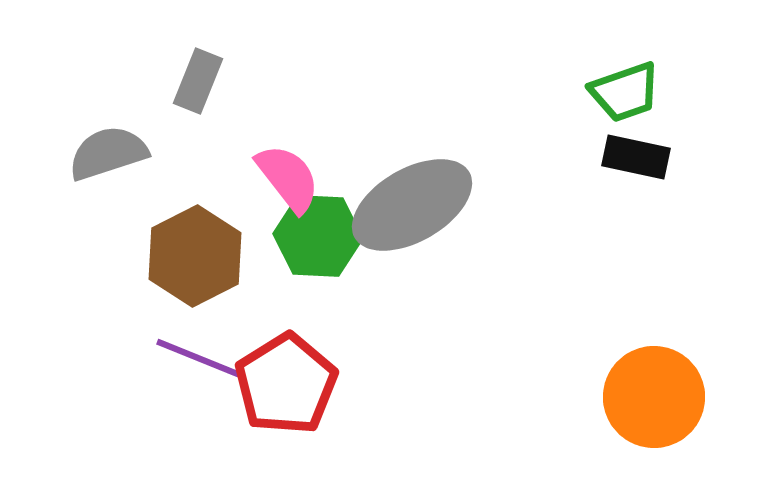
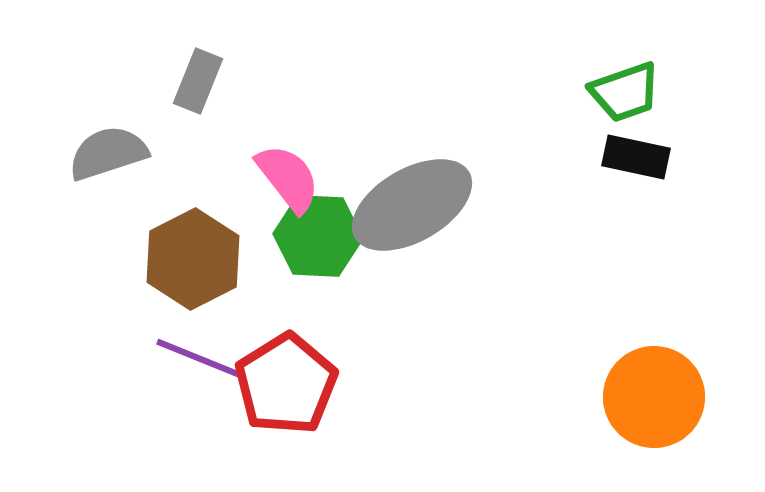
brown hexagon: moved 2 px left, 3 px down
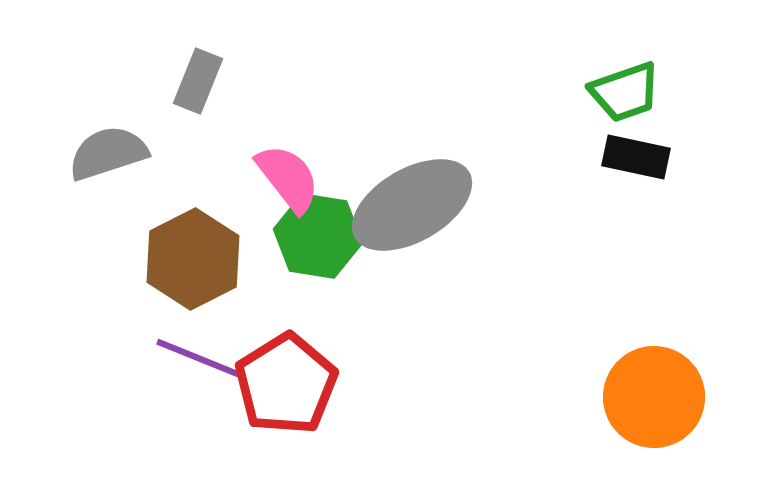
green hexagon: rotated 6 degrees clockwise
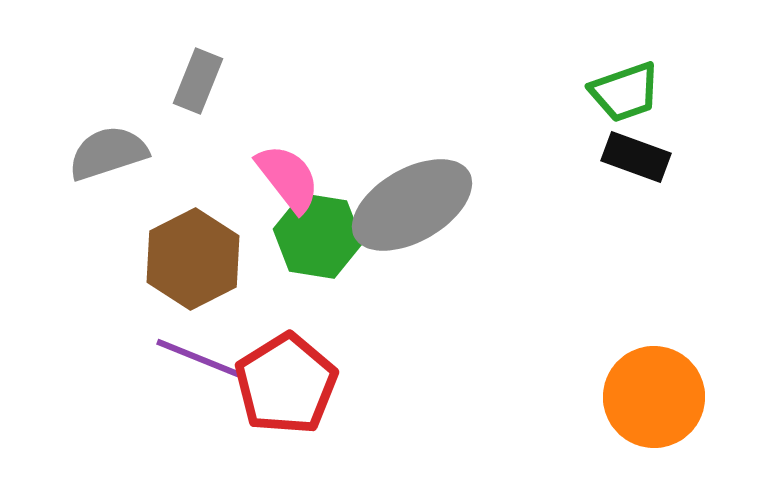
black rectangle: rotated 8 degrees clockwise
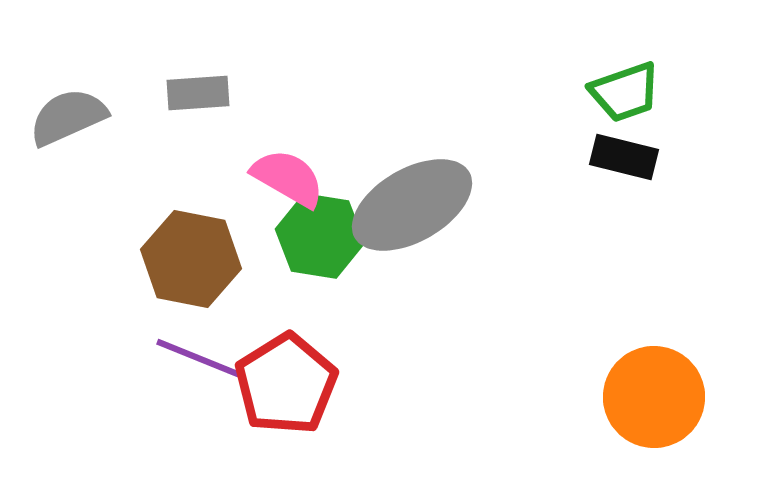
gray rectangle: moved 12 px down; rotated 64 degrees clockwise
gray semicircle: moved 40 px left, 36 px up; rotated 6 degrees counterclockwise
black rectangle: moved 12 px left; rotated 6 degrees counterclockwise
pink semicircle: rotated 22 degrees counterclockwise
green hexagon: moved 2 px right
brown hexagon: moved 2 px left; rotated 22 degrees counterclockwise
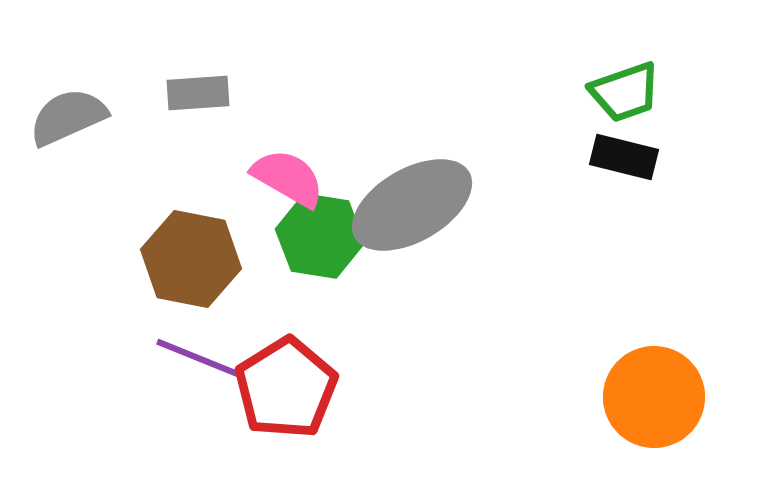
red pentagon: moved 4 px down
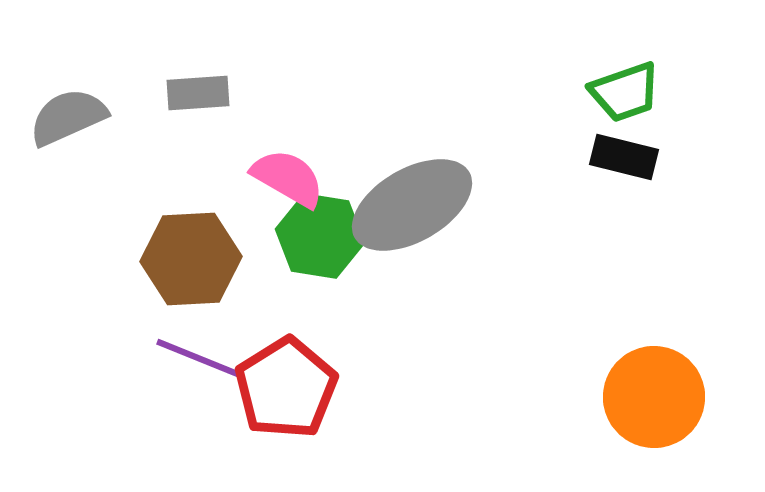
brown hexagon: rotated 14 degrees counterclockwise
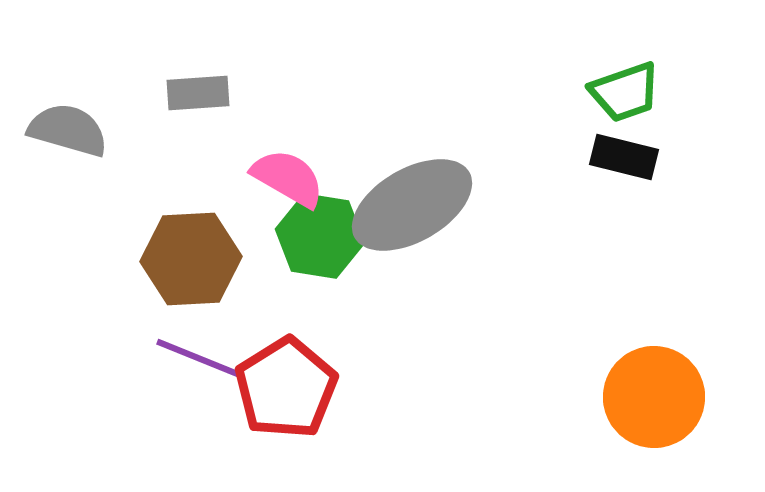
gray semicircle: moved 13 px down; rotated 40 degrees clockwise
